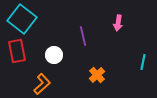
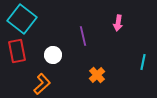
white circle: moved 1 px left
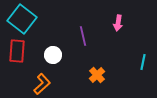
red rectangle: rotated 15 degrees clockwise
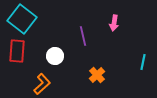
pink arrow: moved 4 px left
white circle: moved 2 px right, 1 px down
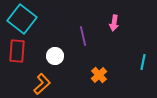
orange cross: moved 2 px right
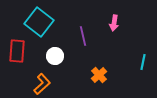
cyan square: moved 17 px right, 3 px down
